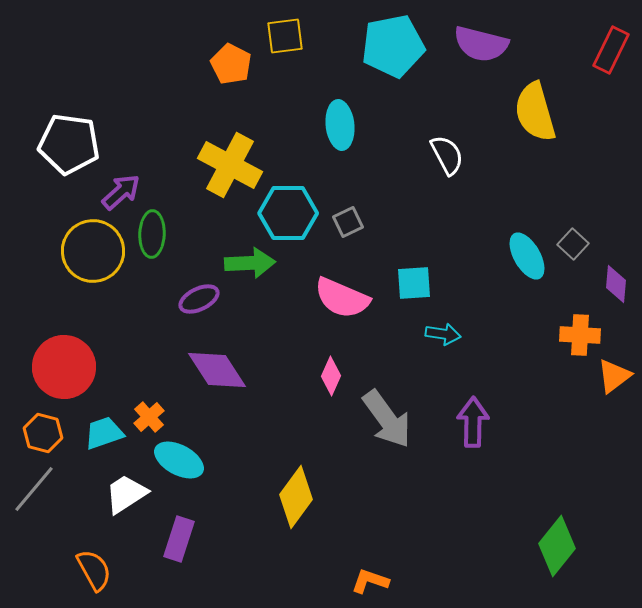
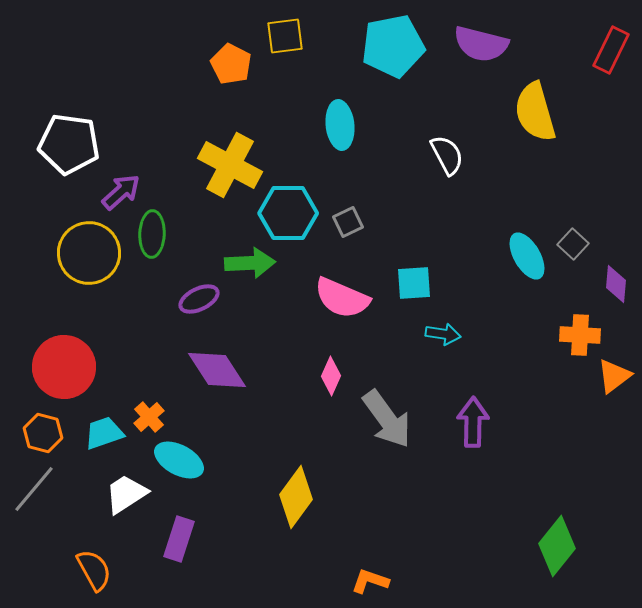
yellow circle at (93, 251): moved 4 px left, 2 px down
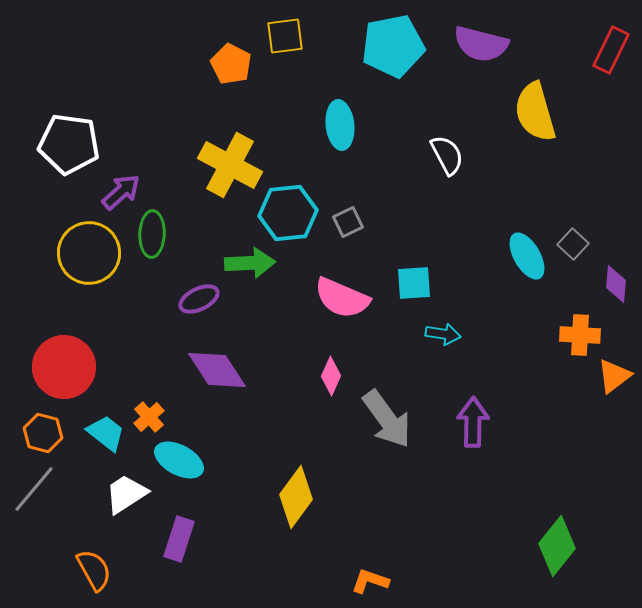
cyan hexagon at (288, 213): rotated 6 degrees counterclockwise
cyan trapezoid at (104, 433): moved 2 px right; rotated 57 degrees clockwise
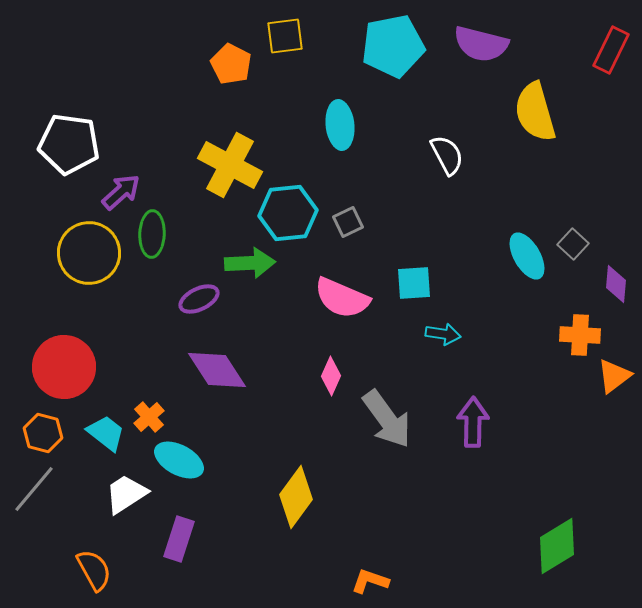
green diamond at (557, 546): rotated 20 degrees clockwise
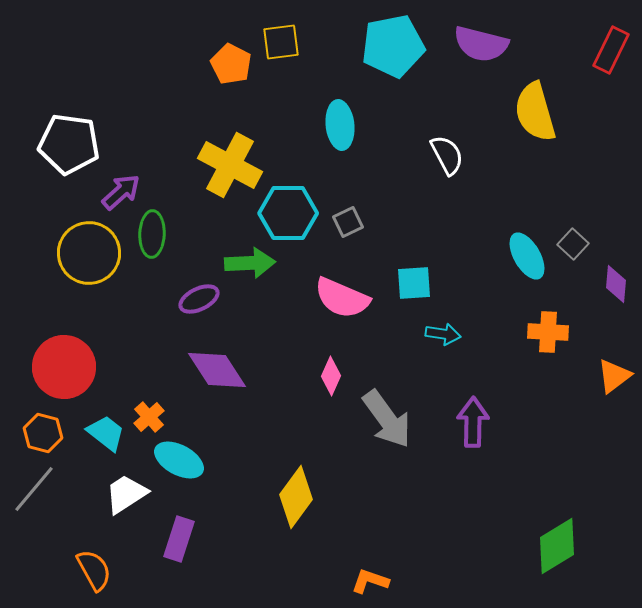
yellow square at (285, 36): moved 4 px left, 6 px down
cyan hexagon at (288, 213): rotated 6 degrees clockwise
orange cross at (580, 335): moved 32 px left, 3 px up
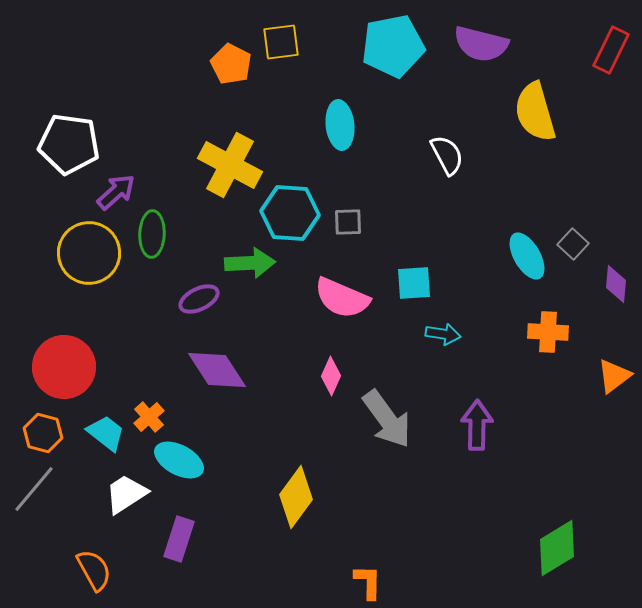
purple arrow at (121, 192): moved 5 px left
cyan hexagon at (288, 213): moved 2 px right; rotated 4 degrees clockwise
gray square at (348, 222): rotated 24 degrees clockwise
purple arrow at (473, 422): moved 4 px right, 3 px down
green diamond at (557, 546): moved 2 px down
orange L-shape at (370, 581): moved 2 px left, 1 px down; rotated 72 degrees clockwise
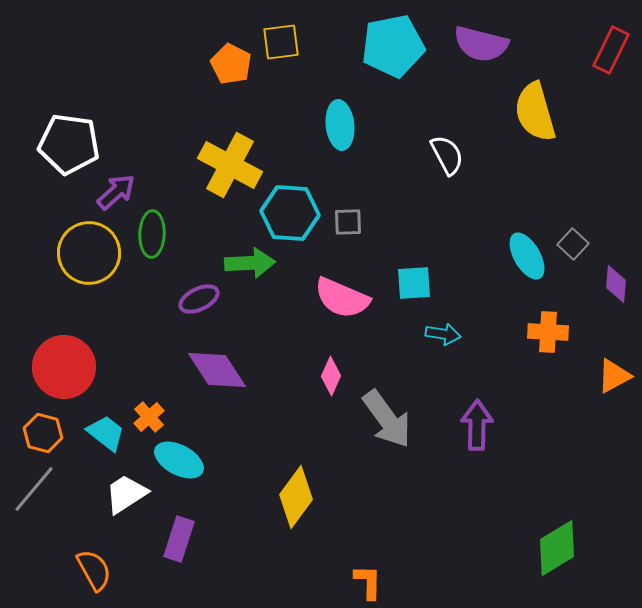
orange triangle at (614, 376): rotated 9 degrees clockwise
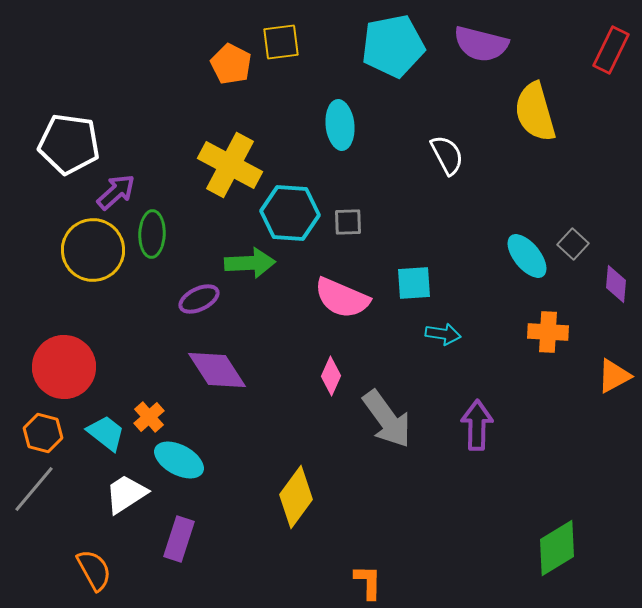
yellow circle at (89, 253): moved 4 px right, 3 px up
cyan ellipse at (527, 256): rotated 9 degrees counterclockwise
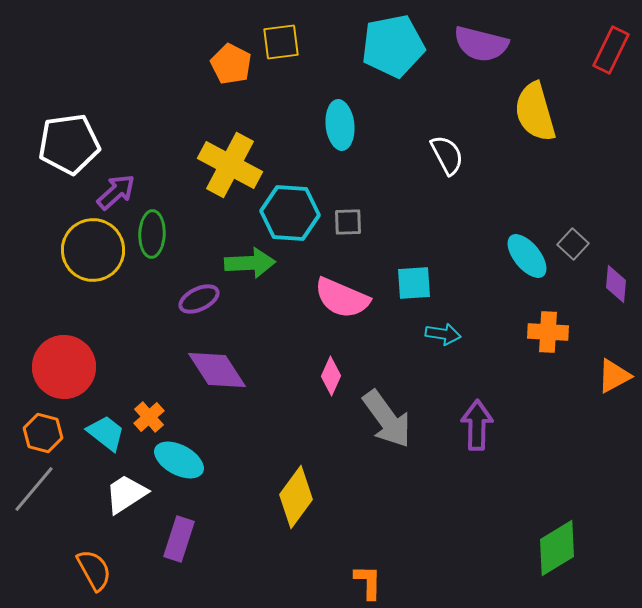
white pentagon at (69, 144): rotated 16 degrees counterclockwise
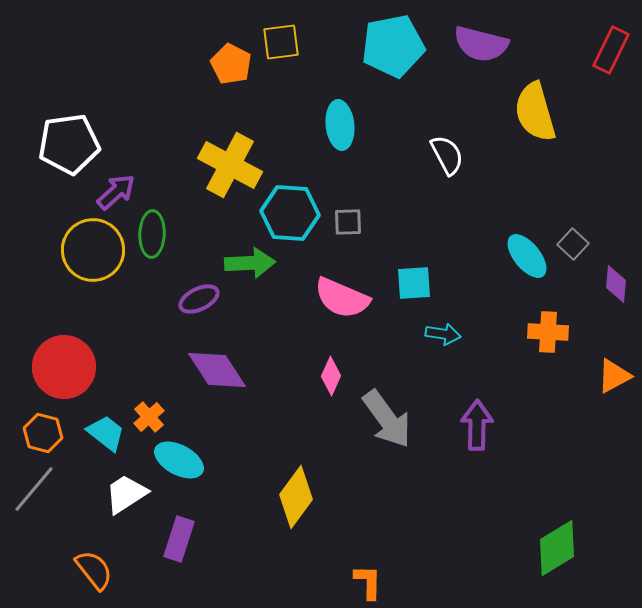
orange semicircle at (94, 570): rotated 9 degrees counterclockwise
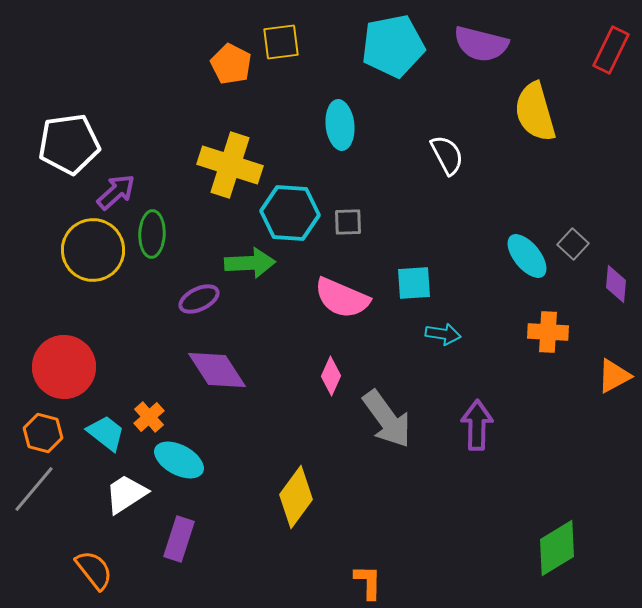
yellow cross at (230, 165): rotated 10 degrees counterclockwise
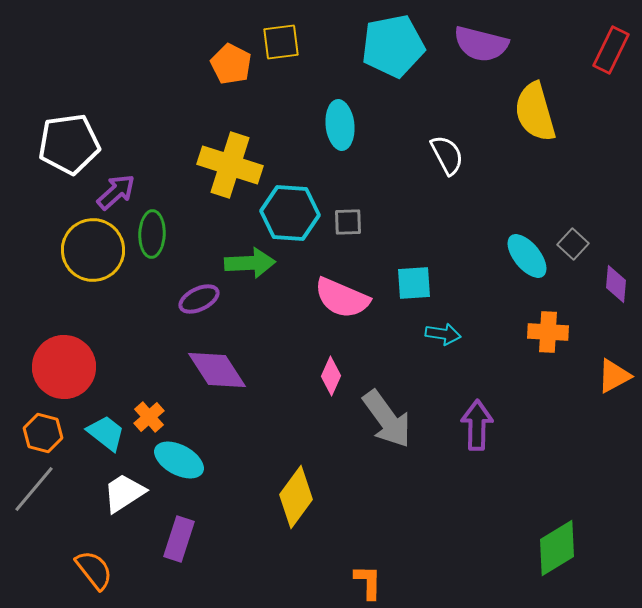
white trapezoid at (126, 494): moved 2 px left, 1 px up
